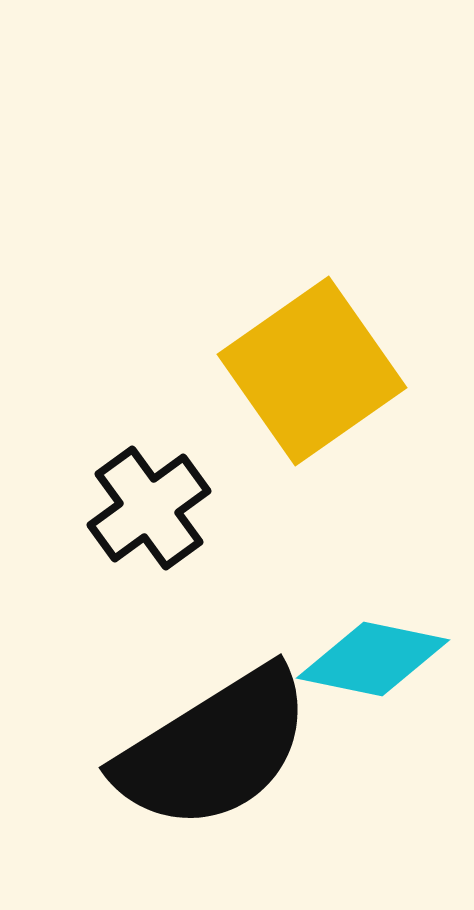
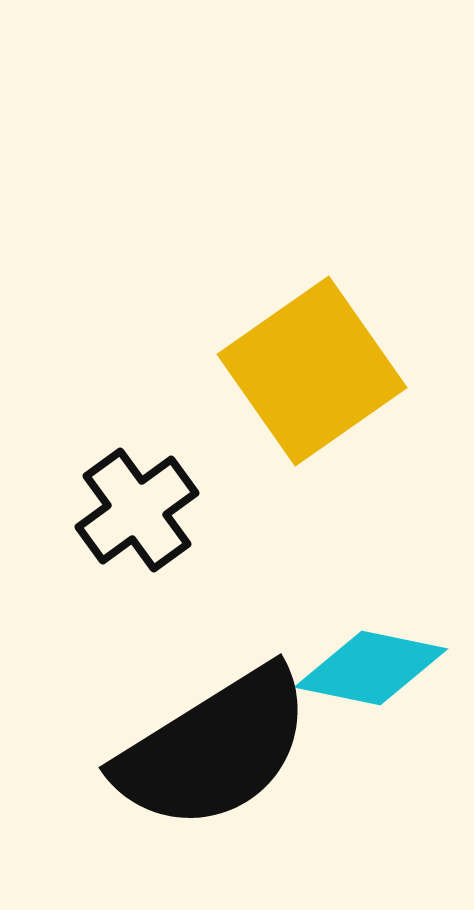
black cross: moved 12 px left, 2 px down
cyan diamond: moved 2 px left, 9 px down
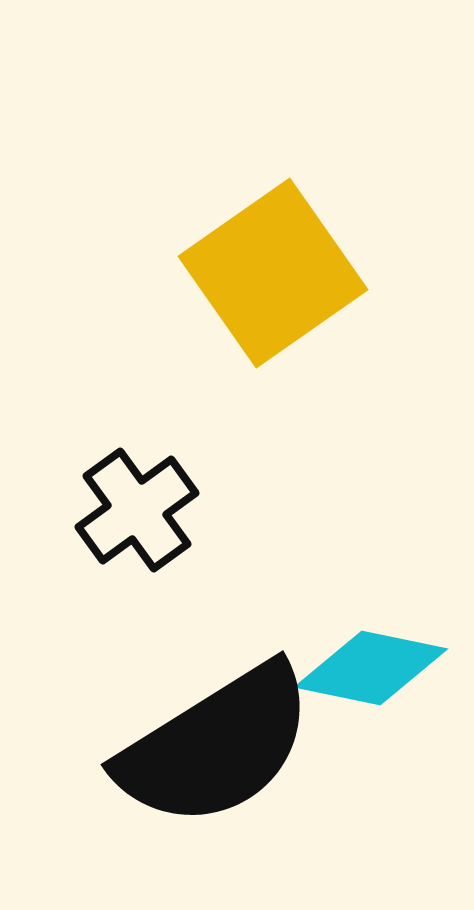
yellow square: moved 39 px left, 98 px up
black semicircle: moved 2 px right, 3 px up
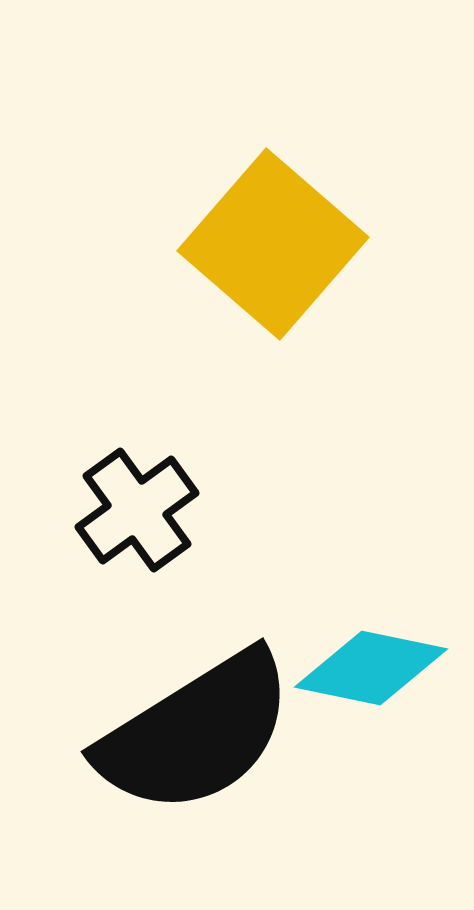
yellow square: moved 29 px up; rotated 14 degrees counterclockwise
black semicircle: moved 20 px left, 13 px up
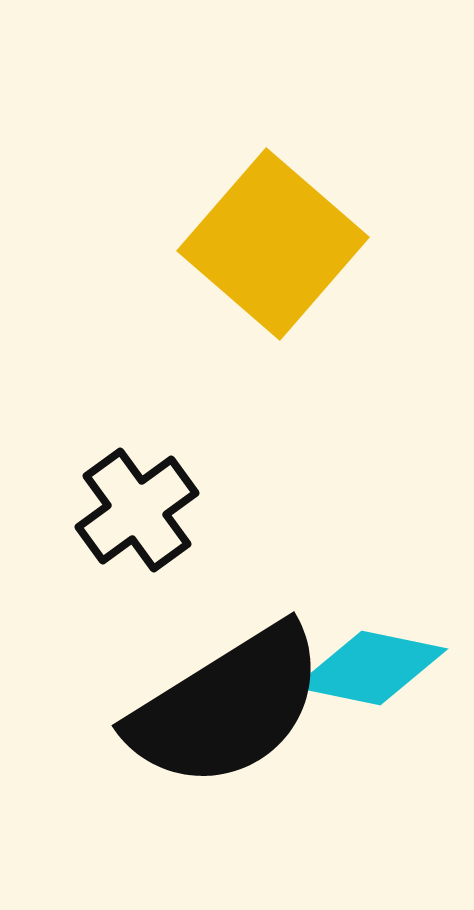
black semicircle: moved 31 px right, 26 px up
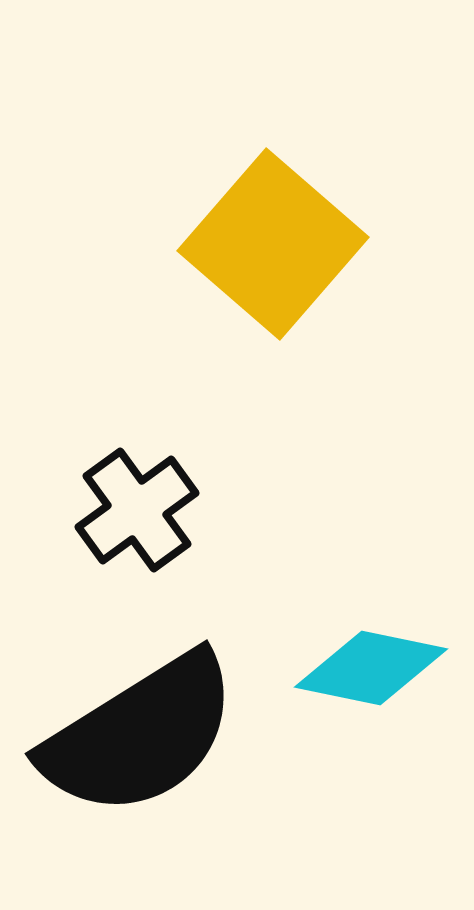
black semicircle: moved 87 px left, 28 px down
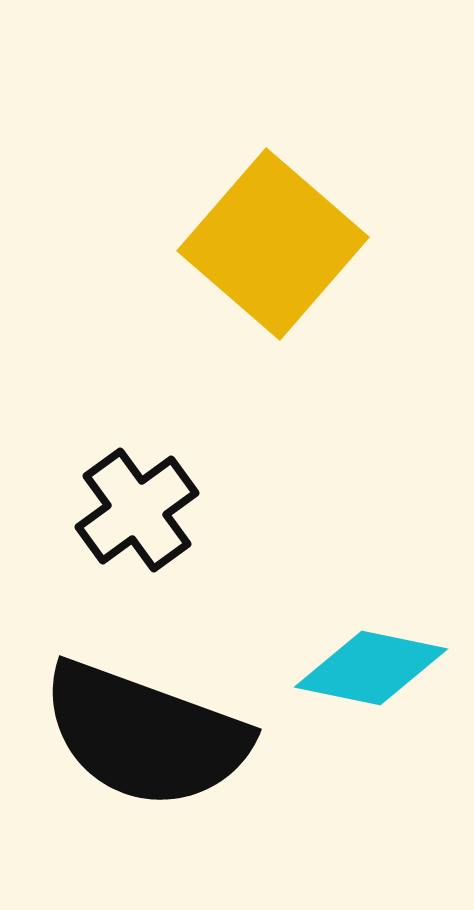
black semicircle: moved 5 px right; rotated 52 degrees clockwise
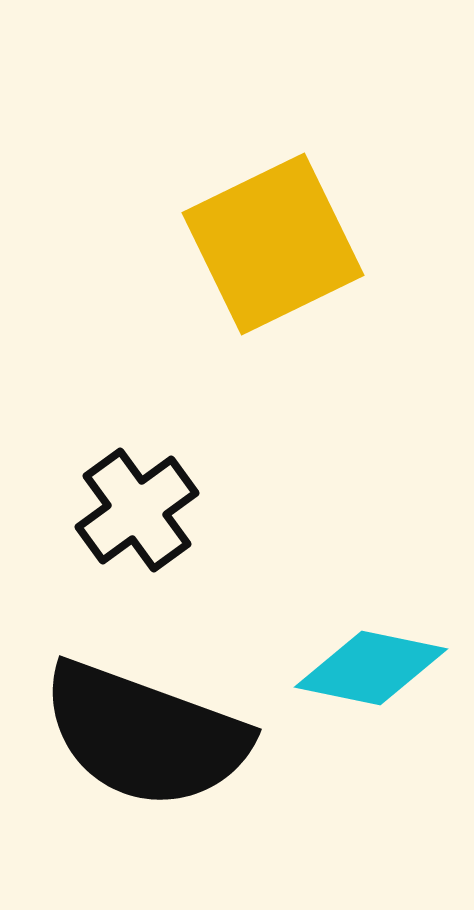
yellow square: rotated 23 degrees clockwise
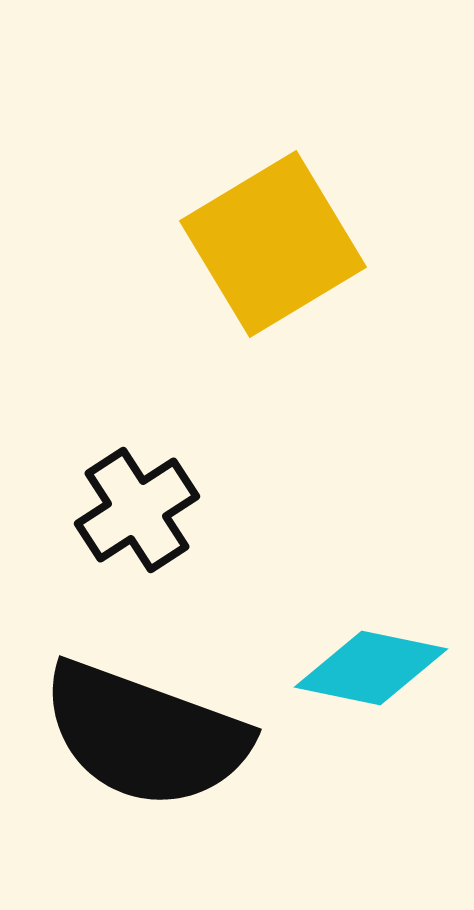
yellow square: rotated 5 degrees counterclockwise
black cross: rotated 3 degrees clockwise
